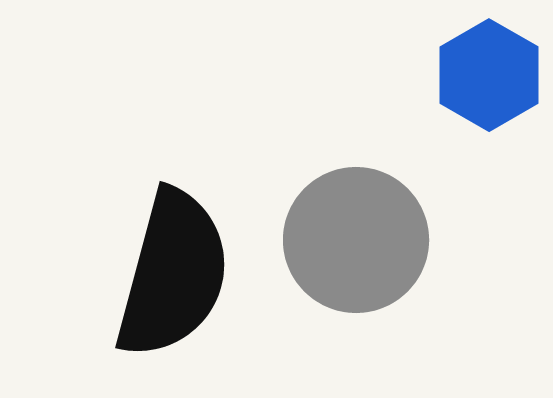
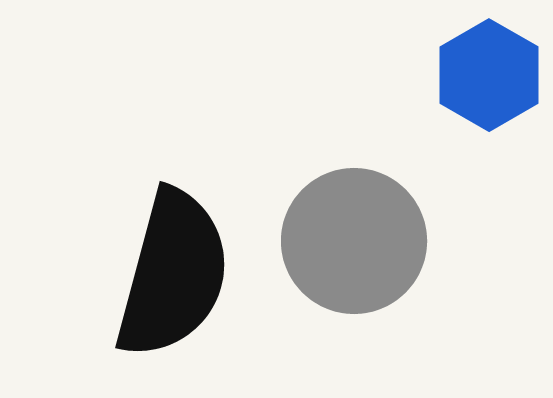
gray circle: moved 2 px left, 1 px down
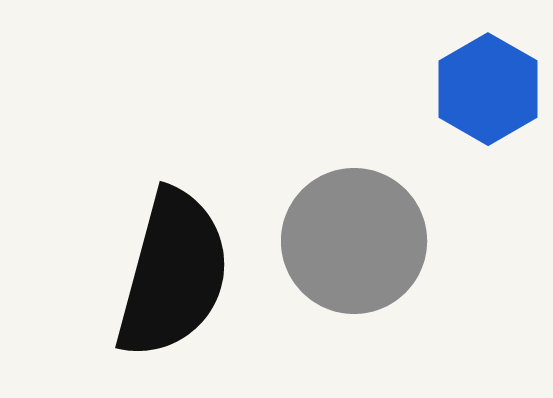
blue hexagon: moved 1 px left, 14 px down
